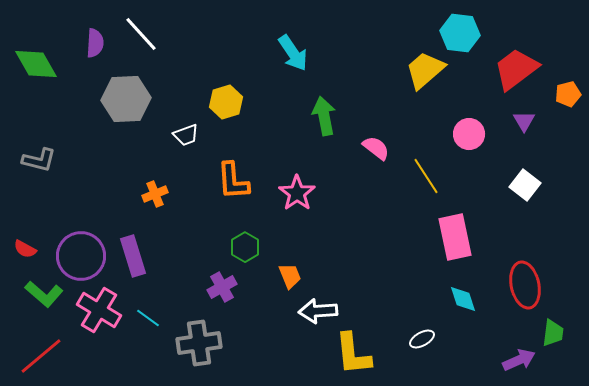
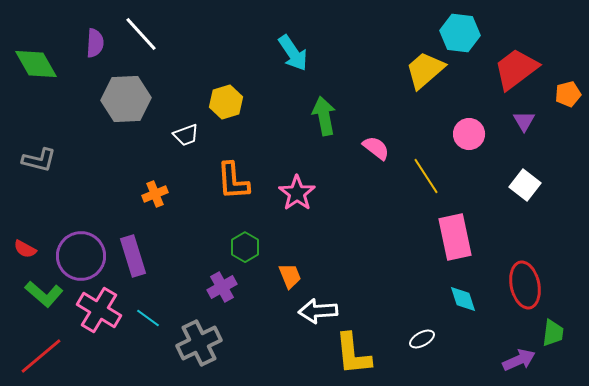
gray cross: rotated 18 degrees counterclockwise
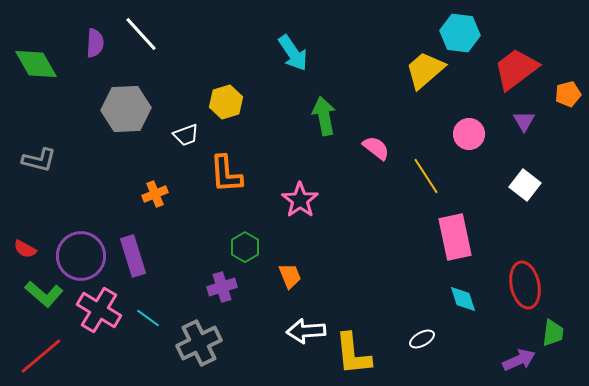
gray hexagon: moved 10 px down
orange L-shape: moved 7 px left, 7 px up
pink star: moved 3 px right, 7 px down
purple cross: rotated 12 degrees clockwise
white arrow: moved 12 px left, 20 px down
